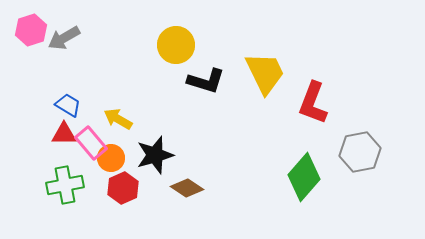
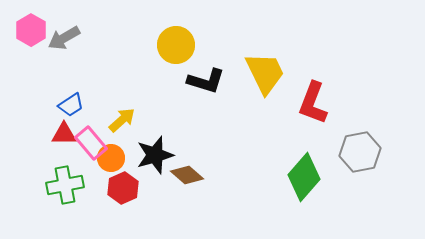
pink hexagon: rotated 12 degrees counterclockwise
blue trapezoid: moved 3 px right; rotated 116 degrees clockwise
yellow arrow: moved 4 px right, 1 px down; rotated 108 degrees clockwise
brown diamond: moved 13 px up; rotated 8 degrees clockwise
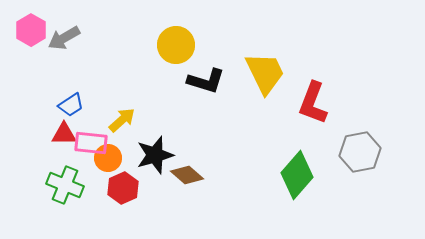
pink rectangle: rotated 44 degrees counterclockwise
orange circle: moved 3 px left
green diamond: moved 7 px left, 2 px up
green cross: rotated 33 degrees clockwise
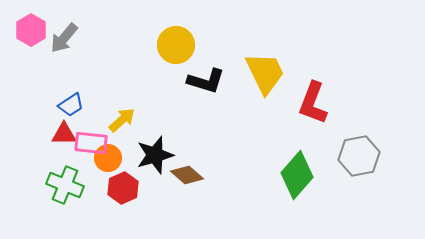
gray arrow: rotated 20 degrees counterclockwise
gray hexagon: moved 1 px left, 4 px down
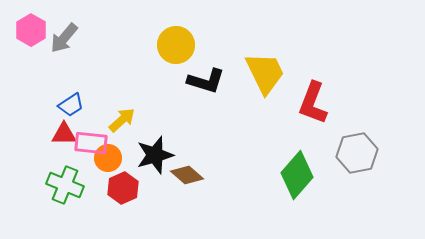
gray hexagon: moved 2 px left, 3 px up
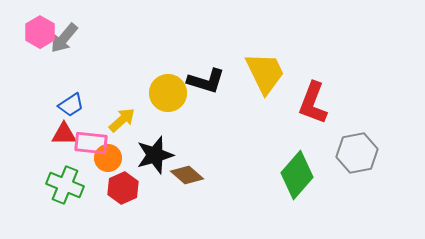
pink hexagon: moved 9 px right, 2 px down
yellow circle: moved 8 px left, 48 px down
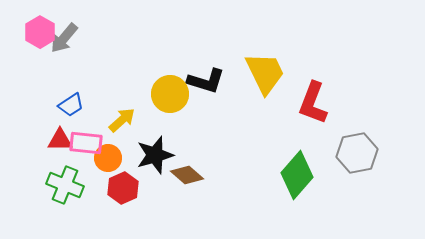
yellow circle: moved 2 px right, 1 px down
red triangle: moved 4 px left, 6 px down
pink rectangle: moved 5 px left
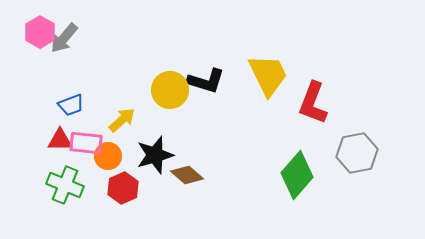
yellow trapezoid: moved 3 px right, 2 px down
yellow circle: moved 4 px up
blue trapezoid: rotated 12 degrees clockwise
orange circle: moved 2 px up
